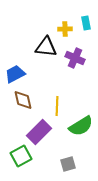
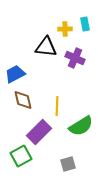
cyan rectangle: moved 1 px left, 1 px down
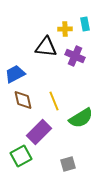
purple cross: moved 2 px up
yellow line: moved 3 px left, 5 px up; rotated 24 degrees counterclockwise
green semicircle: moved 8 px up
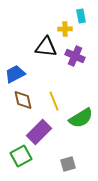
cyan rectangle: moved 4 px left, 8 px up
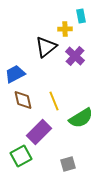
black triangle: rotated 45 degrees counterclockwise
purple cross: rotated 18 degrees clockwise
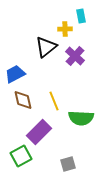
green semicircle: rotated 35 degrees clockwise
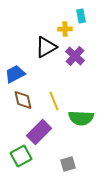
black triangle: rotated 10 degrees clockwise
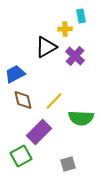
yellow line: rotated 66 degrees clockwise
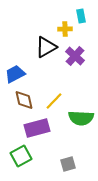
brown diamond: moved 1 px right
purple rectangle: moved 2 px left, 4 px up; rotated 30 degrees clockwise
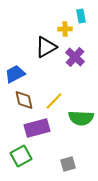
purple cross: moved 1 px down
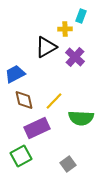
cyan rectangle: rotated 32 degrees clockwise
purple rectangle: rotated 10 degrees counterclockwise
gray square: rotated 21 degrees counterclockwise
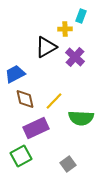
brown diamond: moved 1 px right, 1 px up
purple rectangle: moved 1 px left
